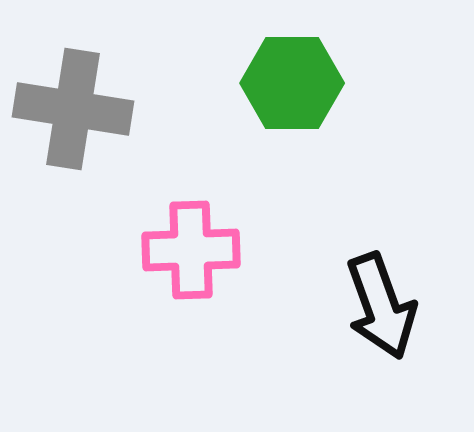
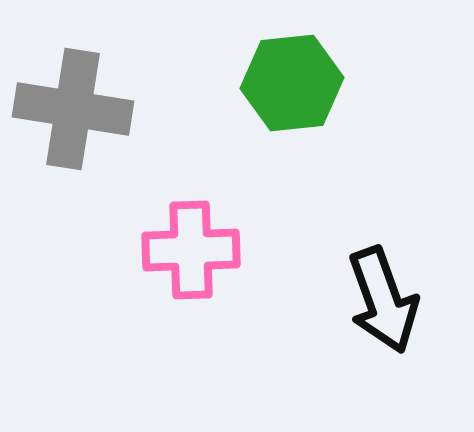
green hexagon: rotated 6 degrees counterclockwise
black arrow: moved 2 px right, 6 px up
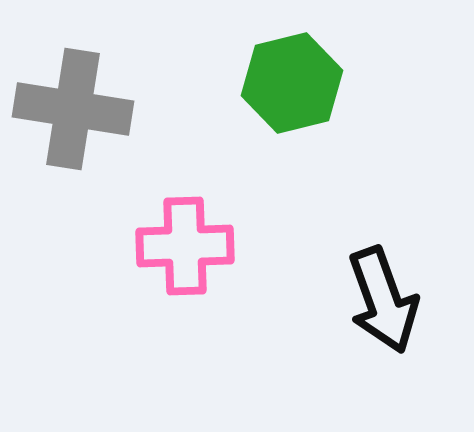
green hexagon: rotated 8 degrees counterclockwise
pink cross: moved 6 px left, 4 px up
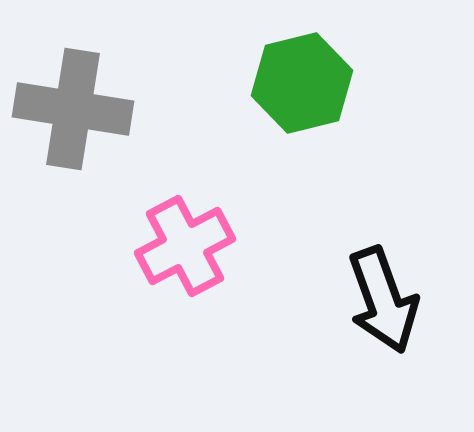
green hexagon: moved 10 px right
pink cross: rotated 26 degrees counterclockwise
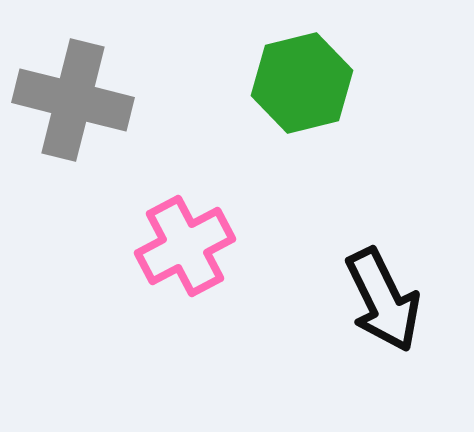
gray cross: moved 9 px up; rotated 5 degrees clockwise
black arrow: rotated 6 degrees counterclockwise
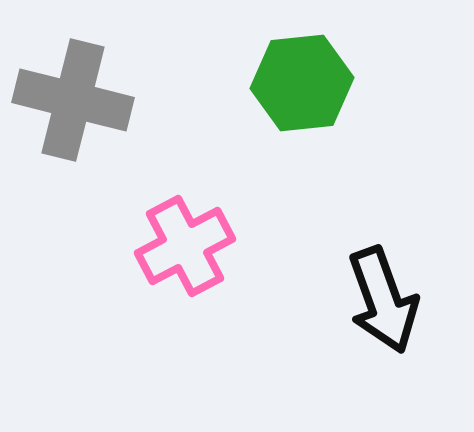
green hexagon: rotated 8 degrees clockwise
black arrow: rotated 6 degrees clockwise
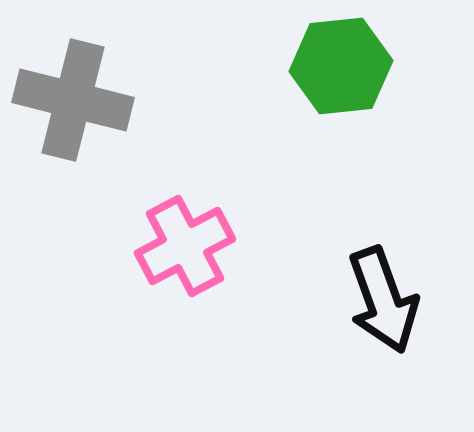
green hexagon: moved 39 px right, 17 px up
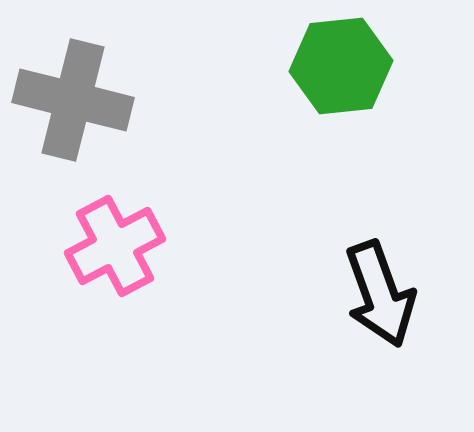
pink cross: moved 70 px left
black arrow: moved 3 px left, 6 px up
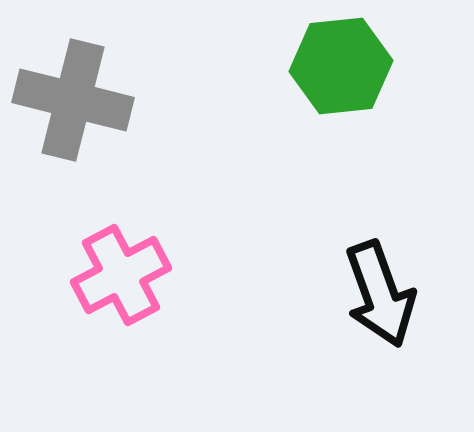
pink cross: moved 6 px right, 29 px down
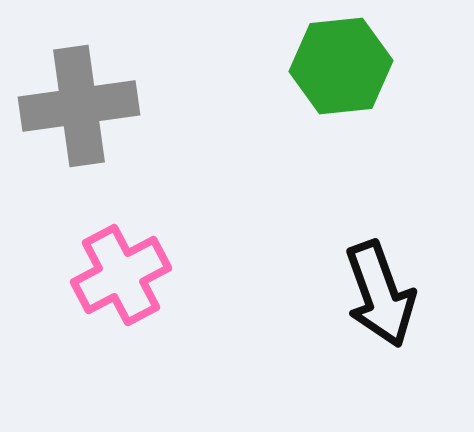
gray cross: moved 6 px right, 6 px down; rotated 22 degrees counterclockwise
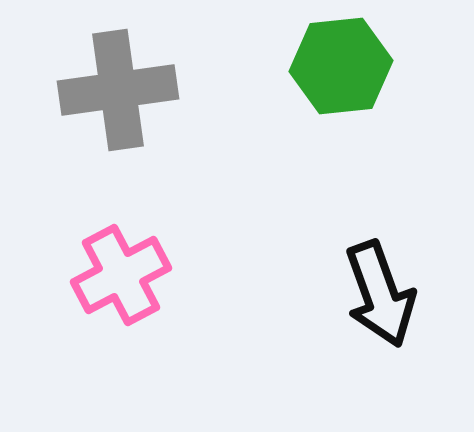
gray cross: moved 39 px right, 16 px up
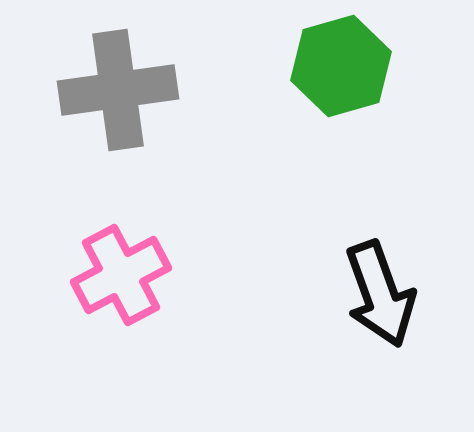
green hexagon: rotated 10 degrees counterclockwise
